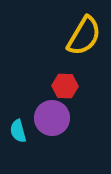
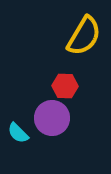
cyan semicircle: moved 2 px down; rotated 30 degrees counterclockwise
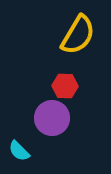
yellow semicircle: moved 6 px left, 1 px up
cyan semicircle: moved 1 px right, 18 px down
